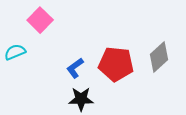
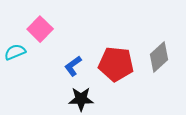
pink square: moved 9 px down
blue L-shape: moved 2 px left, 2 px up
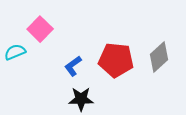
red pentagon: moved 4 px up
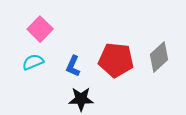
cyan semicircle: moved 18 px right, 10 px down
blue L-shape: rotated 30 degrees counterclockwise
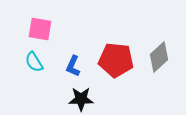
pink square: rotated 35 degrees counterclockwise
cyan semicircle: moved 1 px right; rotated 100 degrees counterclockwise
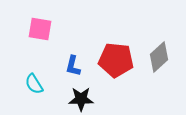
cyan semicircle: moved 22 px down
blue L-shape: rotated 10 degrees counterclockwise
